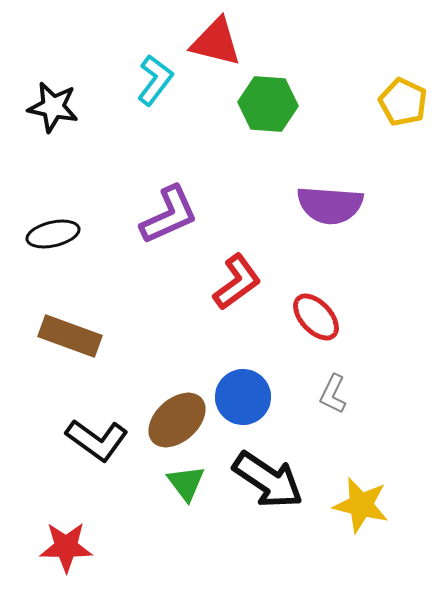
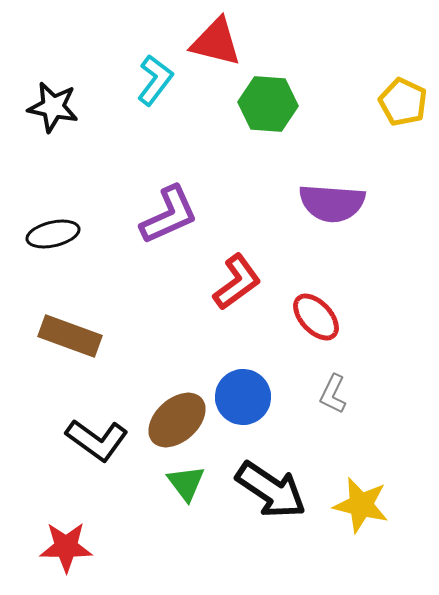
purple semicircle: moved 2 px right, 2 px up
black arrow: moved 3 px right, 10 px down
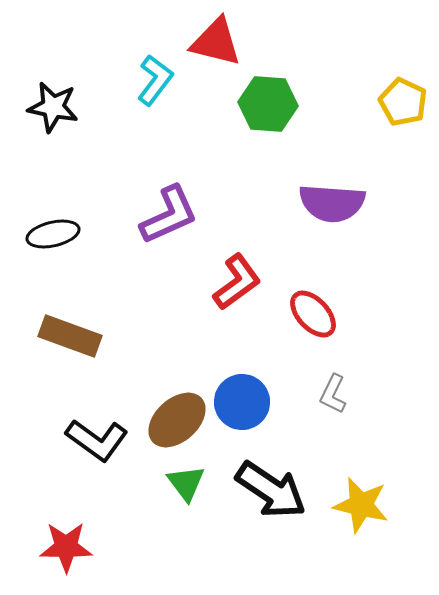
red ellipse: moved 3 px left, 3 px up
blue circle: moved 1 px left, 5 px down
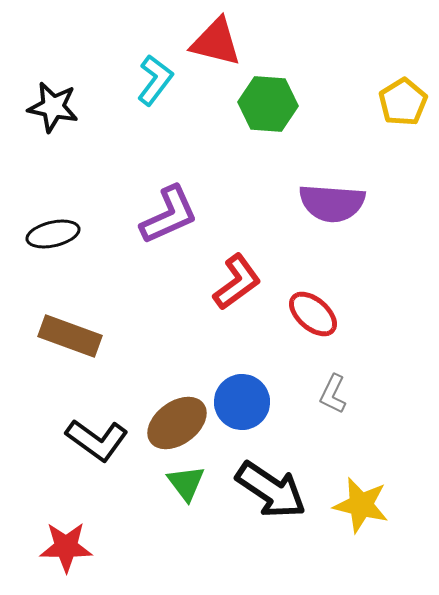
yellow pentagon: rotated 15 degrees clockwise
red ellipse: rotated 6 degrees counterclockwise
brown ellipse: moved 3 px down; rotated 6 degrees clockwise
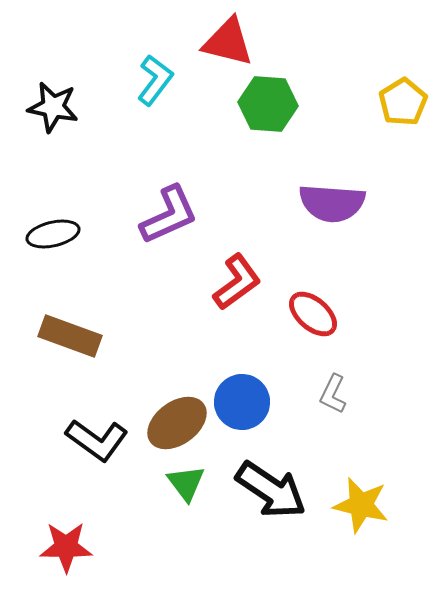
red triangle: moved 12 px right
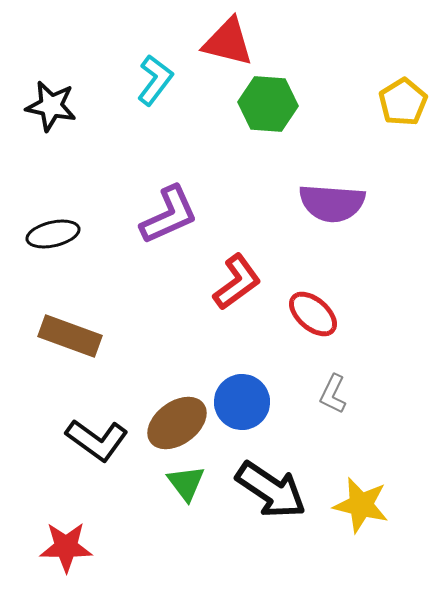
black star: moved 2 px left, 1 px up
